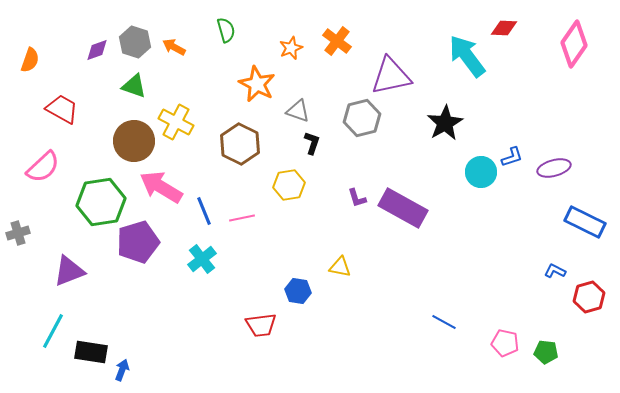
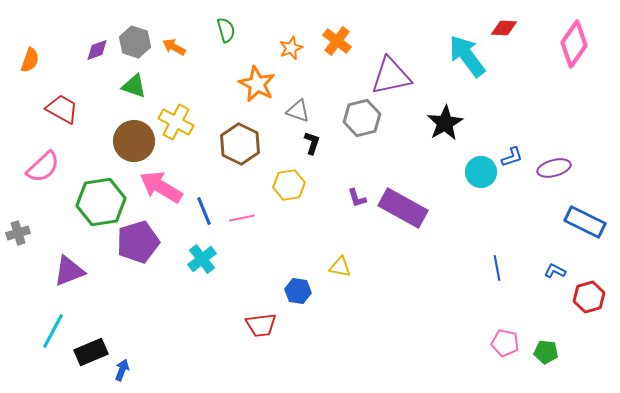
blue line at (444, 322): moved 53 px right, 54 px up; rotated 50 degrees clockwise
black rectangle at (91, 352): rotated 32 degrees counterclockwise
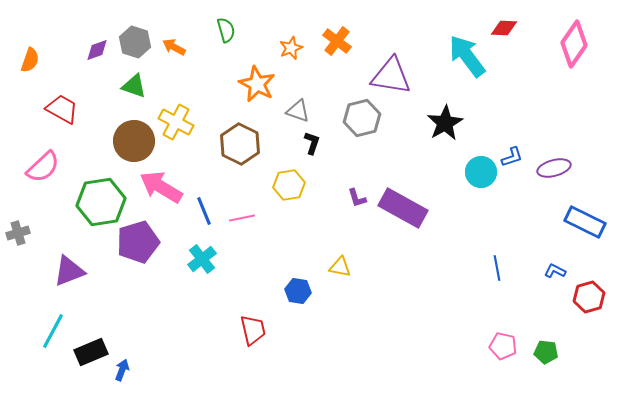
purple triangle at (391, 76): rotated 21 degrees clockwise
red trapezoid at (261, 325): moved 8 px left, 5 px down; rotated 96 degrees counterclockwise
pink pentagon at (505, 343): moved 2 px left, 3 px down
